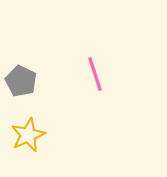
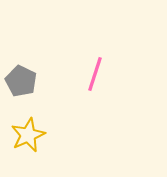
pink line: rotated 36 degrees clockwise
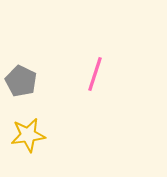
yellow star: rotated 16 degrees clockwise
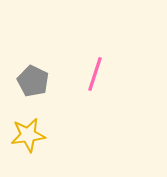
gray pentagon: moved 12 px right
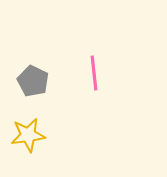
pink line: moved 1 px left, 1 px up; rotated 24 degrees counterclockwise
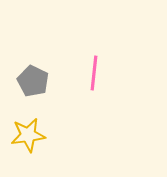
pink line: rotated 12 degrees clockwise
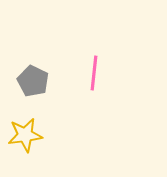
yellow star: moved 3 px left
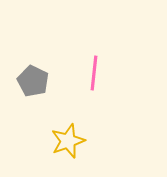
yellow star: moved 43 px right, 6 px down; rotated 12 degrees counterclockwise
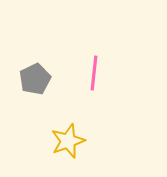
gray pentagon: moved 2 px right, 2 px up; rotated 20 degrees clockwise
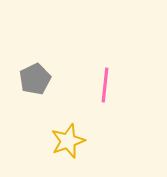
pink line: moved 11 px right, 12 px down
